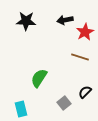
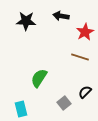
black arrow: moved 4 px left, 4 px up; rotated 21 degrees clockwise
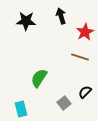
black arrow: rotated 63 degrees clockwise
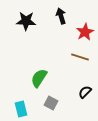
gray square: moved 13 px left; rotated 24 degrees counterclockwise
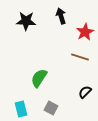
gray square: moved 5 px down
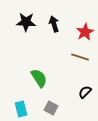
black arrow: moved 7 px left, 8 px down
black star: moved 1 px down
green semicircle: rotated 114 degrees clockwise
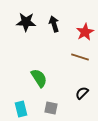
black semicircle: moved 3 px left, 1 px down
gray square: rotated 16 degrees counterclockwise
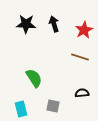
black star: moved 2 px down
red star: moved 1 px left, 2 px up
green semicircle: moved 5 px left
black semicircle: rotated 40 degrees clockwise
gray square: moved 2 px right, 2 px up
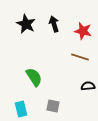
black star: rotated 24 degrees clockwise
red star: moved 1 px left, 1 px down; rotated 30 degrees counterclockwise
green semicircle: moved 1 px up
black semicircle: moved 6 px right, 7 px up
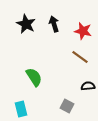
brown line: rotated 18 degrees clockwise
gray square: moved 14 px right; rotated 16 degrees clockwise
